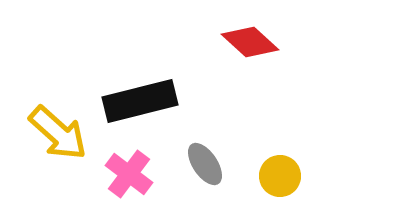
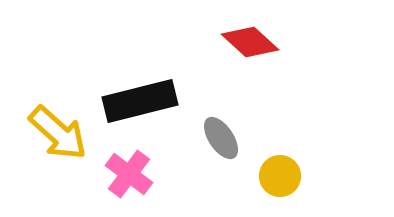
gray ellipse: moved 16 px right, 26 px up
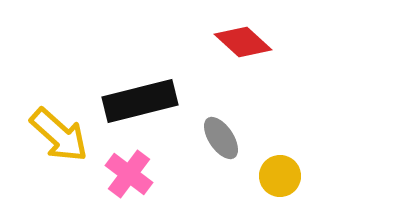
red diamond: moved 7 px left
yellow arrow: moved 1 px right, 2 px down
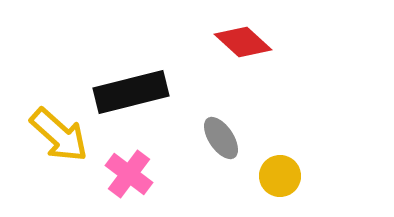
black rectangle: moved 9 px left, 9 px up
